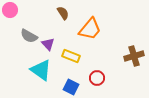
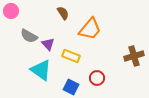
pink circle: moved 1 px right, 1 px down
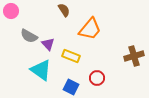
brown semicircle: moved 1 px right, 3 px up
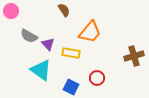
orange trapezoid: moved 3 px down
yellow rectangle: moved 3 px up; rotated 12 degrees counterclockwise
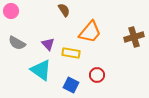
gray semicircle: moved 12 px left, 7 px down
brown cross: moved 19 px up
red circle: moved 3 px up
blue square: moved 2 px up
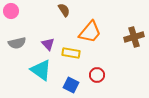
gray semicircle: rotated 42 degrees counterclockwise
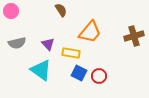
brown semicircle: moved 3 px left
brown cross: moved 1 px up
red circle: moved 2 px right, 1 px down
blue square: moved 8 px right, 12 px up
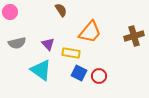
pink circle: moved 1 px left, 1 px down
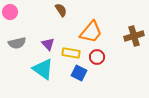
orange trapezoid: moved 1 px right
cyan triangle: moved 2 px right, 1 px up
red circle: moved 2 px left, 19 px up
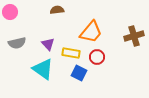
brown semicircle: moved 4 px left; rotated 64 degrees counterclockwise
